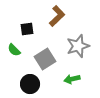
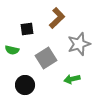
brown L-shape: moved 2 px down
gray star: moved 1 px right, 2 px up
green semicircle: moved 2 px left; rotated 32 degrees counterclockwise
gray square: moved 1 px right, 1 px up
black circle: moved 5 px left, 1 px down
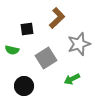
green arrow: rotated 14 degrees counterclockwise
black circle: moved 1 px left, 1 px down
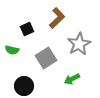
black square: rotated 16 degrees counterclockwise
gray star: rotated 10 degrees counterclockwise
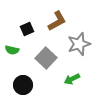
brown L-shape: moved 3 px down; rotated 15 degrees clockwise
gray star: rotated 10 degrees clockwise
gray square: rotated 15 degrees counterclockwise
black circle: moved 1 px left, 1 px up
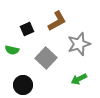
green arrow: moved 7 px right
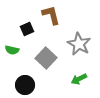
brown L-shape: moved 6 px left, 6 px up; rotated 75 degrees counterclockwise
gray star: rotated 25 degrees counterclockwise
black circle: moved 2 px right
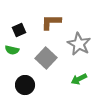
brown L-shape: moved 7 px down; rotated 75 degrees counterclockwise
black square: moved 8 px left, 1 px down
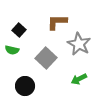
brown L-shape: moved 6 px right
black square: rotated 24 degrees counterclockwise
black circle: moved 1 px down
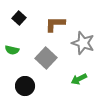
brown L-shape: moved 2 px left, 2 px down
black square: moved 12 px up
gray star: moved 4 px right, 1 px up; rotated 10 degrees counterclockwise
